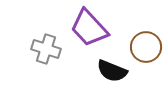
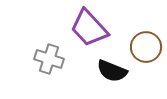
gray cross: moved 3 px right, 10 px down
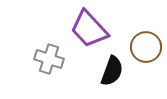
purple trapezoid: moved 1 px down
black semicircle: rotated 92 degrees counterclockwise
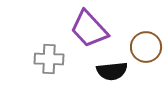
gray cross: rotated 16 degrees counterclockwise
black semicircle: rotated 64 degrees clockwise
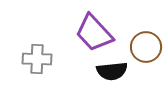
purple trapezoid: moved 5 px right, 4 px down
gray cross: moved 12 px left
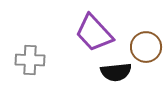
gray cross: moved 7 px left, 1 px down
black semicircle: moved 4 px right, 1 px down
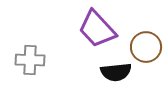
purple trapezoid: moved 3 px right, 4 px up
